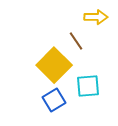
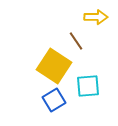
yellow square: moved 1 px down; rotated 12 degrees counterclockwise
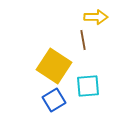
brown line: moved 7 px right, 1 px up; rotated 24 degrees clockwise
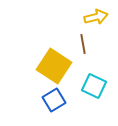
yellow arrow: rotated 15 degrees counterclockwise
brown line: moved 4 px down
cyan square: moved 6 px right; rotated 30 degrees clockwise
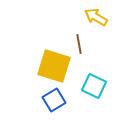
yellow arrow: rotated 135 degrees counterclockwise
brown line: moved 4 px left
yellow square: rotated 16 degrees counterclockwise
